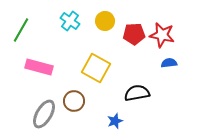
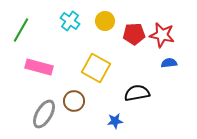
blue star: rotated 14 degrees clockwise
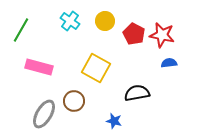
red pentagon: rotated 30 degrees clockwise
blue star: moved 1 px left; rotated 21 degrees clockwise
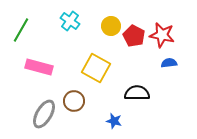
yellow circle: moved 6 px right, 5 px down
red pentagon: moved 2 px down
black semicircle: rotated 10 degrees clockwise
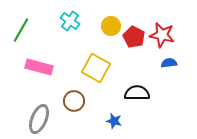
red pentagon: moved 1 px down
gray ellipse: moved 5 px left, 5 px down; rotated 8 degrees counterclockwise
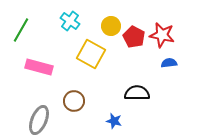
yellow square: moved 5 px left, 14 px up
gray ellipse: moved 1 px down
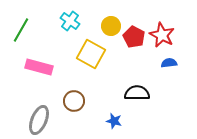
red star: rotated 15 degrees clockwise
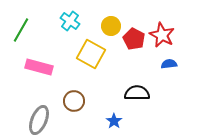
red pentagon: moved 2 px down
blue semicircle: moved 1 px down
blue star: rotated 21 degrees clockwise
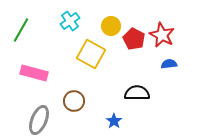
cyan cross: rotated 18 degrees clockwise
pink rectangle: moved 5 px left, 6 px down
